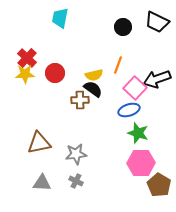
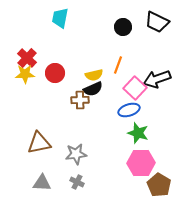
black semicircle: rotated 120 degrees clockwise
gray cross: moved 1 px right, 1 px down
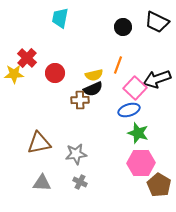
yellow star: moved 11 px left
gray cross: moved 3 px right
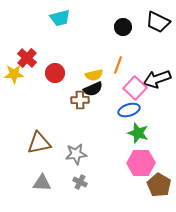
cyan trapezoid: rotated 115 degrees counterclockwise
black trapezoid: moved 1 px right
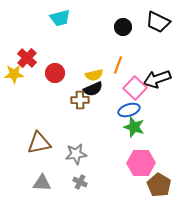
green star: moved 4 px left, 6 px up
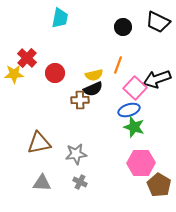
cyan trapezoid: rotated 65 degrees counterclockwise
